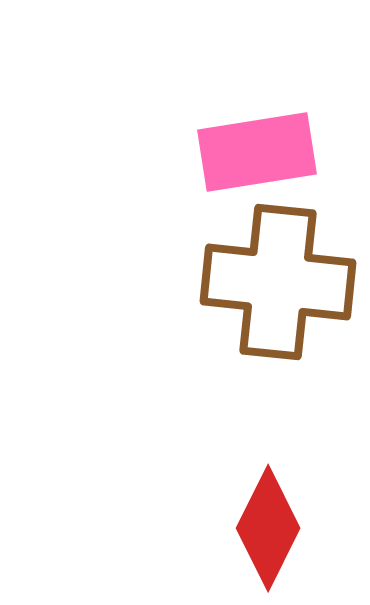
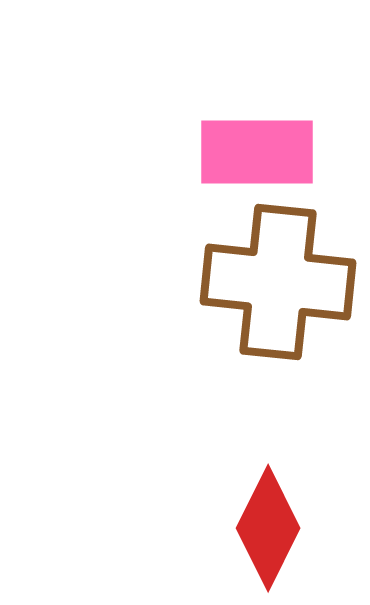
pink rectangle: rotated 9 degrees clockwise
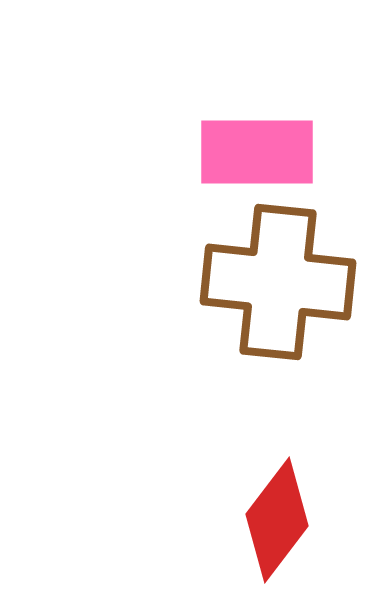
red diamond: moved 9 px right, 8 px up; rotated 11 degrees clockwise
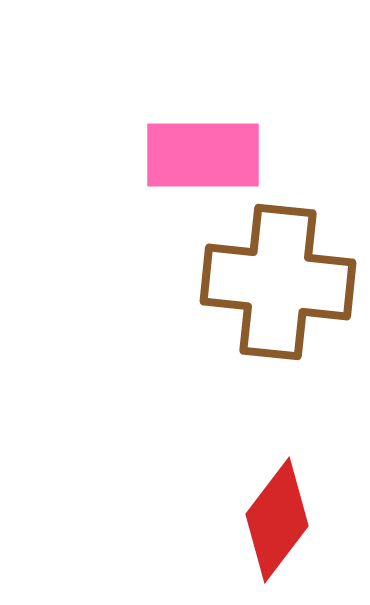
pink rectangle: moved 54 px left, 3 px down
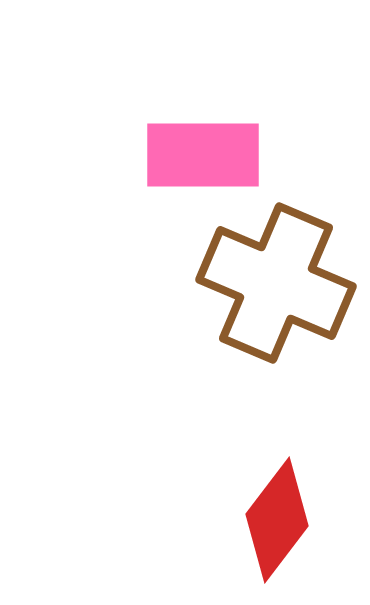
brown cross: moved 2 px left, 1 px down; rotated 17 degrees clockwise
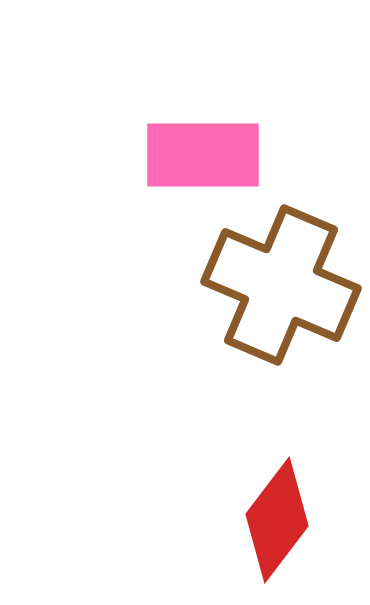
brown cross: moved 5 px right, 2 px down
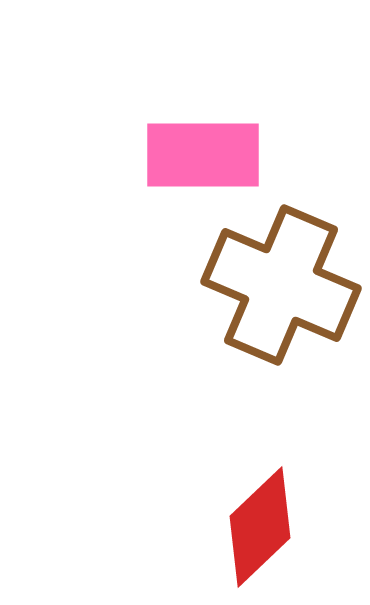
red diamond: moved 17 px left, 7 px down; rotated 9 degrees clockwise
